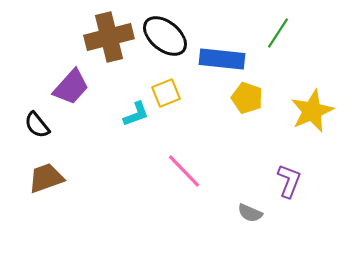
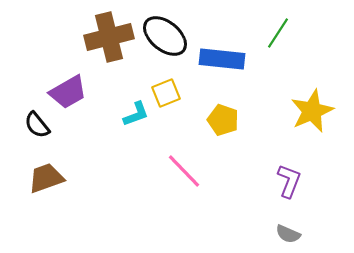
purple trapezoid: moved 3 px left, 5 px down; rotated 18 degrees clockwise
yellow pentagon: moved 24 px left, 22 px down
gray semicircle: moved 38 px right, 21 px down
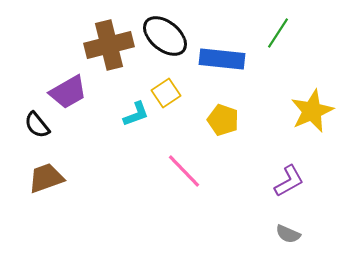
brown cross: moved 8 px down
yellow square: rotated 12 degrees counterclockwise
purple L-shape: rotated 40 degrees clockwise
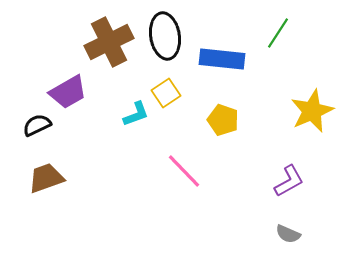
black ellipse: rotated 42 degrees clockwise
brown cross: moved 3 px up; rotated 12 degrees counterclockwise
black semicircle: rotated 104 degrees clockwise
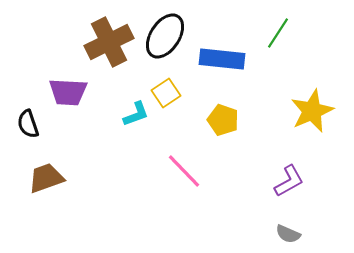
black ellipse: rotated 42 degrees clockwise
purple trapezoid: rotated 33 degrees clockwise
black semicircle: moved 9 px left, 1 px up; rotated 84 degrees counterclockwise
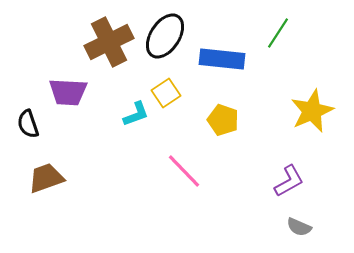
gray semicircle: moved 11 px right, 7 px up
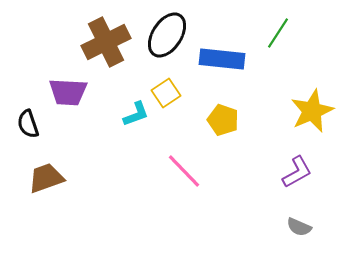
black ellipse: moved 2 px right, 1 px up
brown cross: moved 3 px left
purple L-shape: moved 8 px right, 9 px up
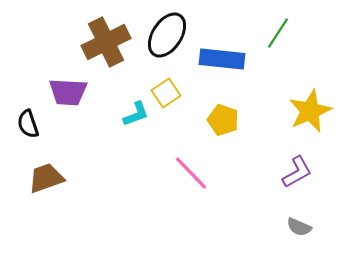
yellow star: moved 2 px left
pink line: moved 7 px right, 2 px down
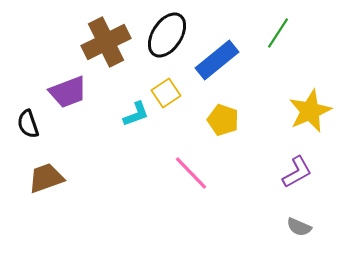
blue rectangle: moved 5 px left, 1 px down; rotated 45 degrees counterclockwise
purple trapezoid: rotated 24 degrees counterclockwise
